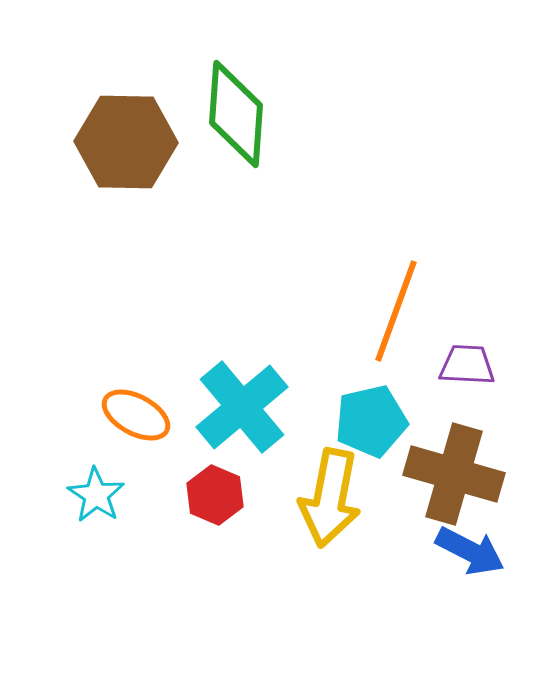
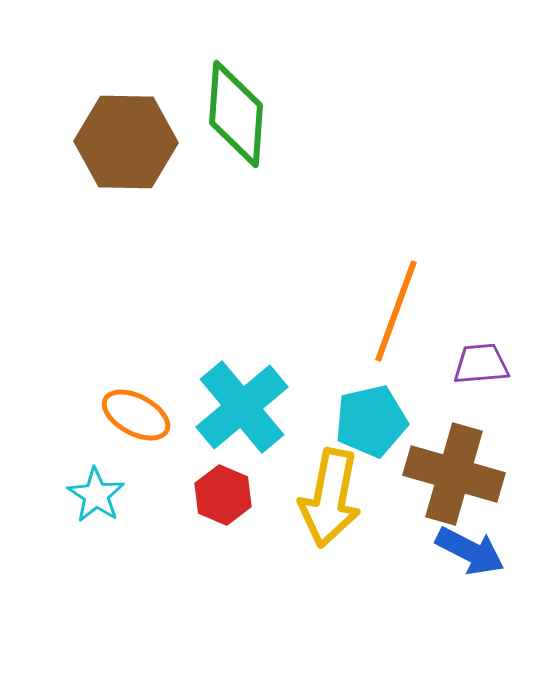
purple trapezoid: moved 14 px right, 1 px up; rotated 8 degrees counterclockwise
red hexagon: moved 8 px right
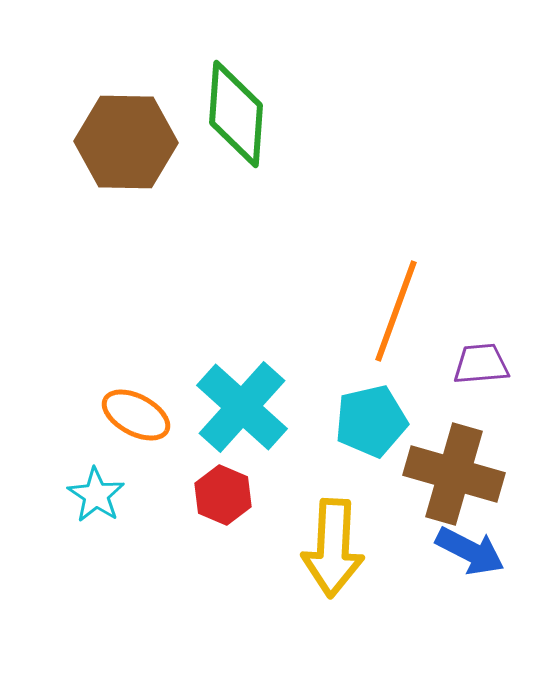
cyan cross: rotated 8 degrees counterclockwise
yellow arrow: moved 3 px right, 50 px down; rotated 8 degrees counterclockwise
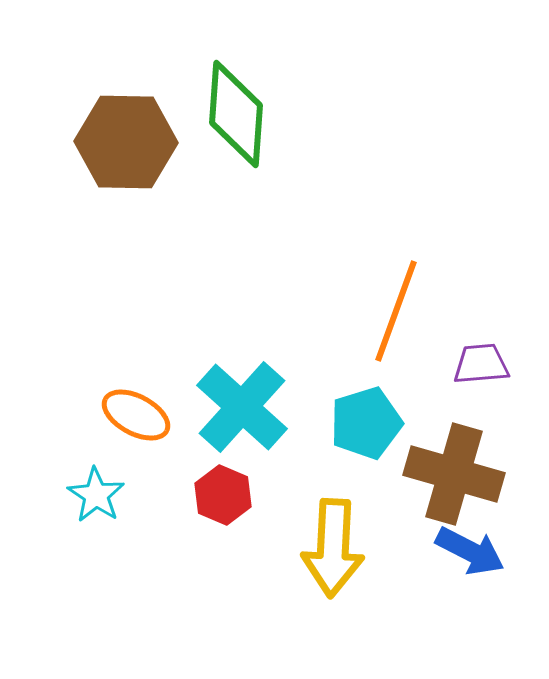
cyan pentagon: moved 5 px left, 2 px down; rotated 4 degrees counterclockwise
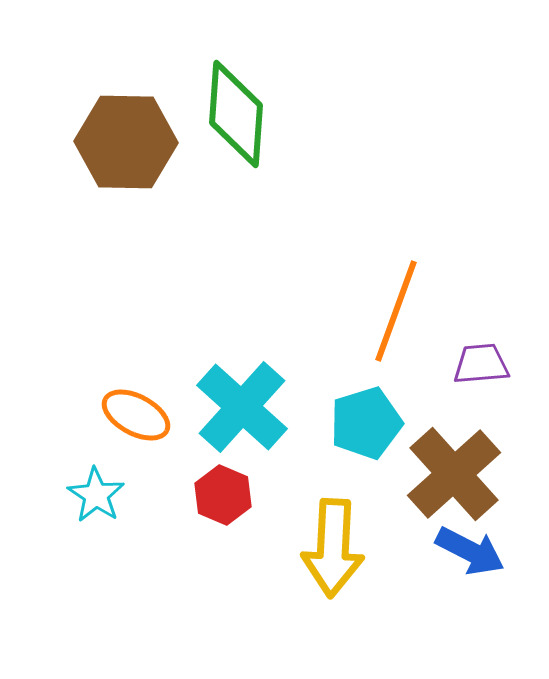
brown cross: rotated 32 degrees clockwise
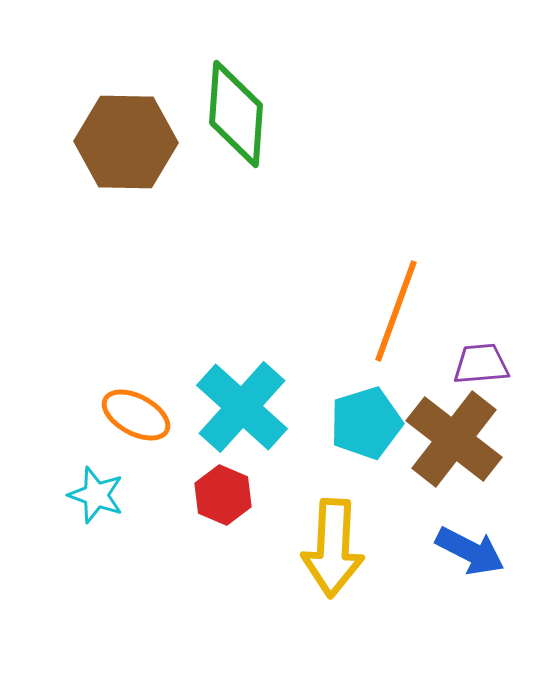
brown cross: moved 35 px up; rotated 10 degrees counterclockwise
cyan star: rotated 14 degrees counterclockwise
